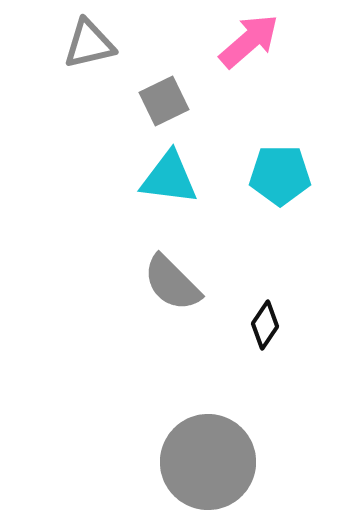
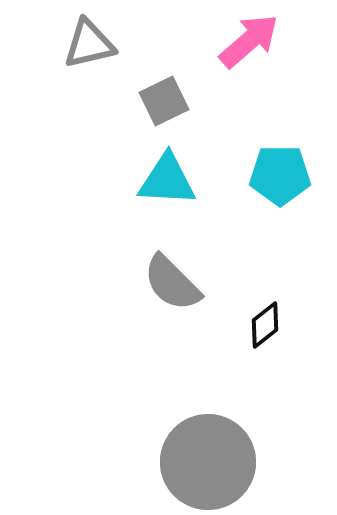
cyan triangle: moved 2 px left, 2 px down; rotated 4 degrees counterclockwise
black diamond: rotated 18 degrees clockwise
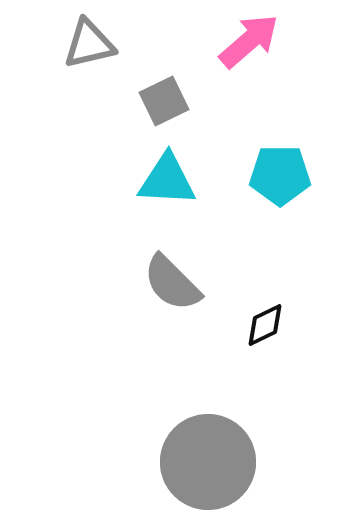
black diamond: rotated 12 degrees clockwise
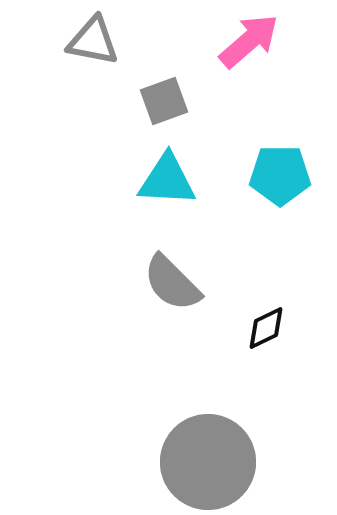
gray triangle: moved 4 px right, 3 px up; rotated 24 degrees clockwise
gray square: rotated 6 degrees clockwise
black diamond: moved 1 px right, 3 px down
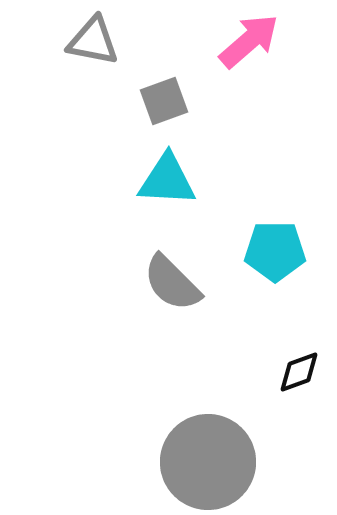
cyan pentagon: moved 5 px left, 76 px down
black diamond: moved 33 px right, 44 px down; rotated 6 degrees clockwise
